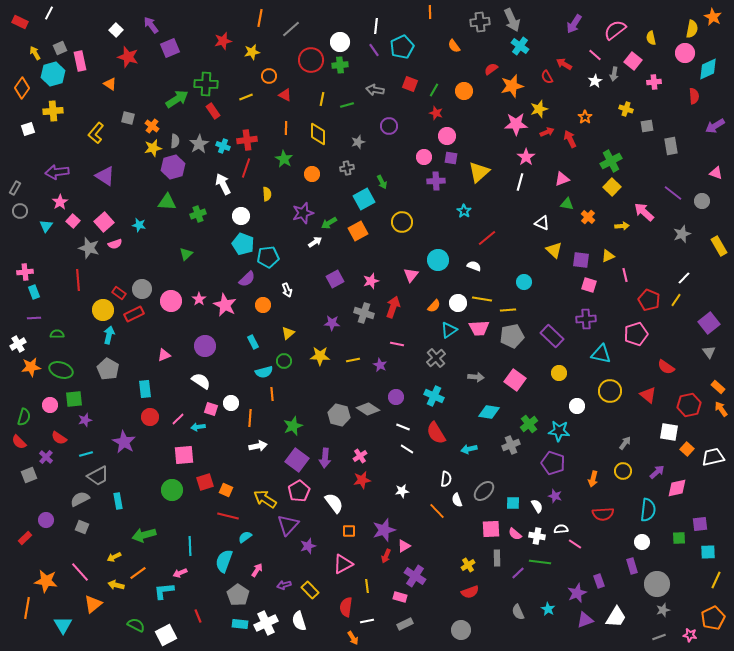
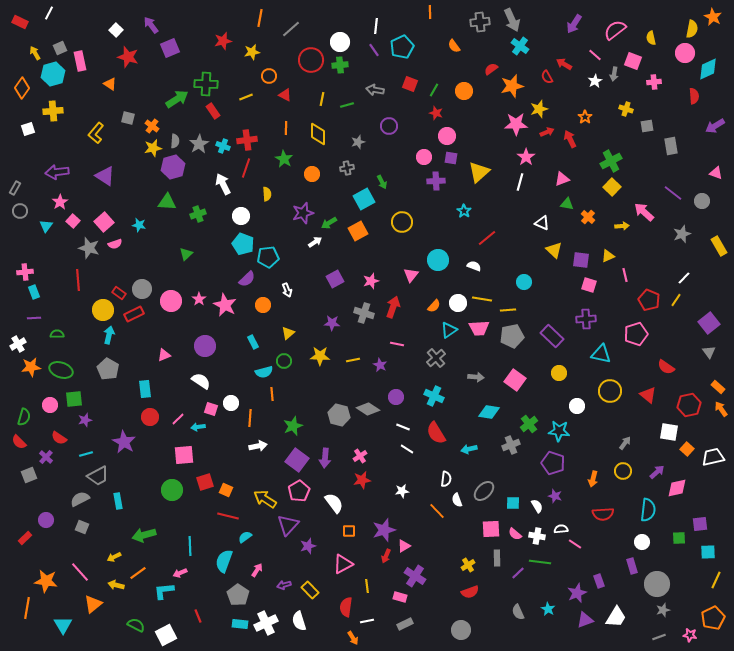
pink square at (633, 61): rotated 18 degrees counterclockwise
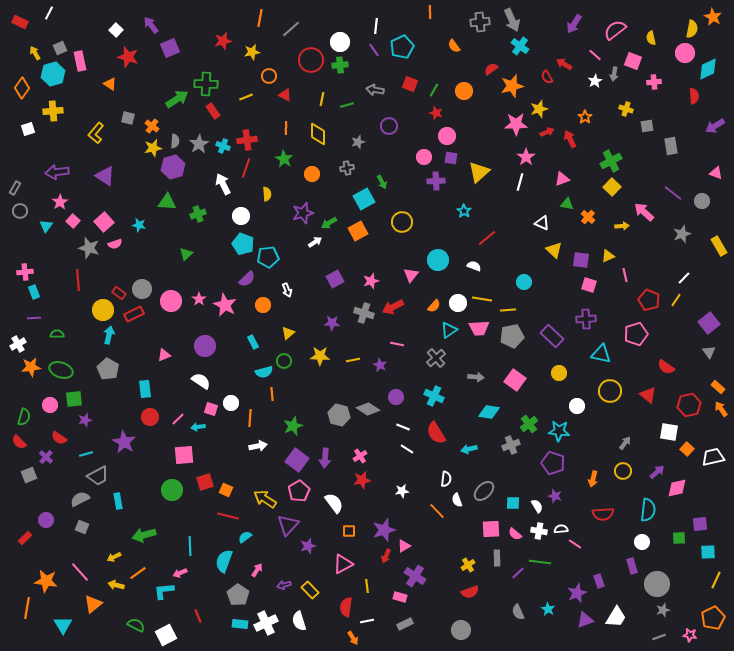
red arrow at (393, 307): rotated 135 degrees counterclockwise
white cross at (537, 536): moved 2 px right, 5 px up
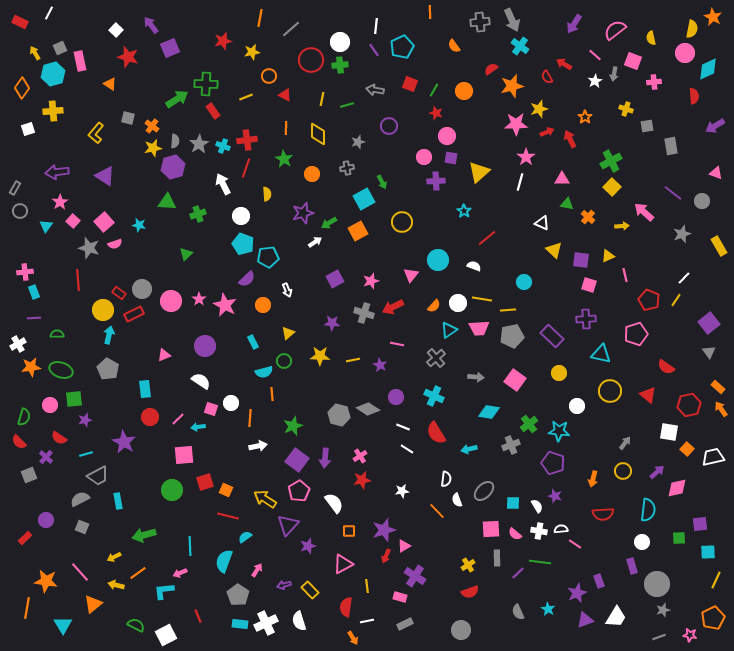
pink triangle at (562, 179): rotated 21 degrees clockwise
